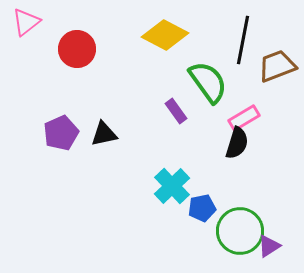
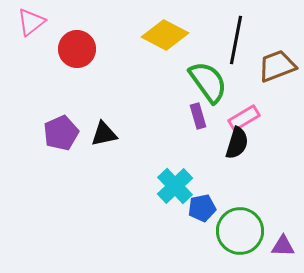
pink triangle: moved 5 px right
black line: moved 7 px left
purple rectangle: moved 22 px right, 5 px down; rotated 20 degrees clockwise
cyan cross: moved 3 px right
purple triangle: moved 14 px right; rotated 35 degrees clockwise
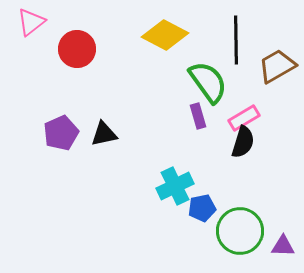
black line: rotated 12 degrees counterclockwise
brown trapezoid: rotated 9 degrees counterclockwise
black semicircle: moved 6 px right, 1 px up
cyan cross: rotated 18 degrees clockwise
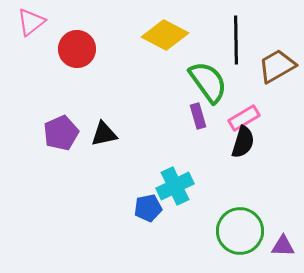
blue pentagon: moved 54 px left
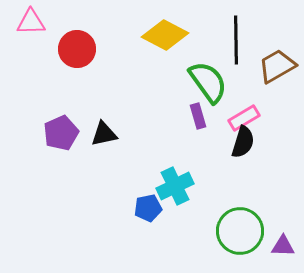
pink triangle: rotated 36 degrees clockwise
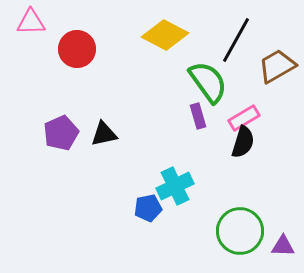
black line: rotated 30 degrees clockwise
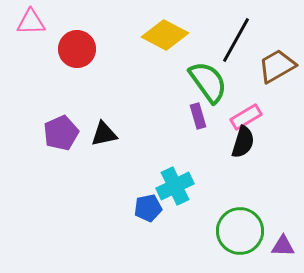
pink rectangle: moved 2 px right, 1 px up
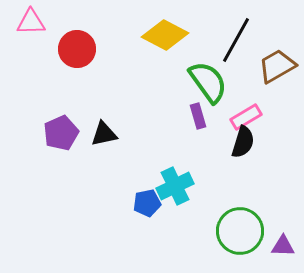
blue pentagon: moved 1 px left, 5 px up
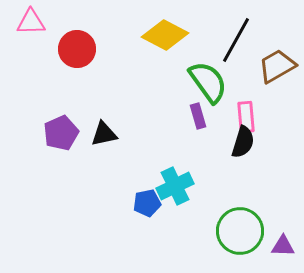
pink rectangle: rotated 64 degrees counterclockwise
